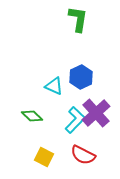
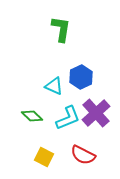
green L-shape: moved 17 px left, 10 px down
cyan L-shape: moved 7 px left, 2 px up; rotated 24 degrees clockwise
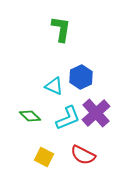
green diamond: moved 2 px left
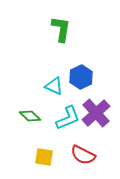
yellow square: rotated 18 degrees counterclockwise
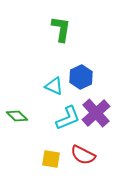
green diamond: moved 13 px left
yellow square: moved 7 px right, 2 px down
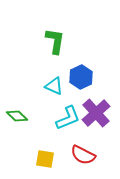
green L-shape: moved 6 px left, 12 px down
yellow square: moved 6 px left
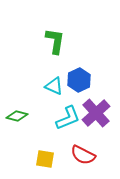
blue hexagon: moved 2 px left, 3 px down
green diamond: rotated 30 degrees counterclockwise
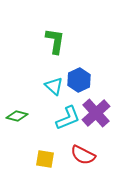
cyan triangle: rotated 18 degrees clockwise
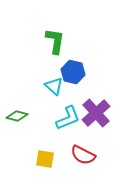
blue hexagon: moved 6 px left, 8 px up; rotated 20 degrees counterclockwise
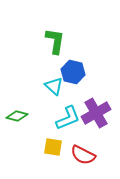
purple cross: rotated 12 degrees clockwise
yellow square: moved 8 px right, 12 px up
